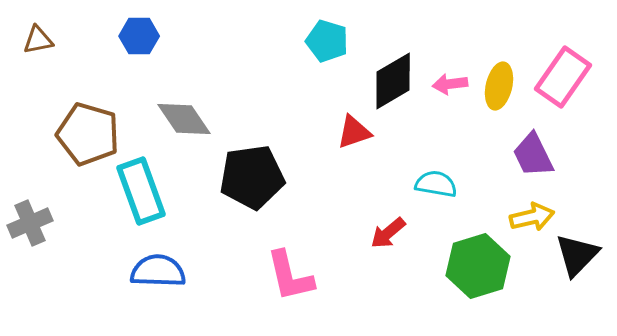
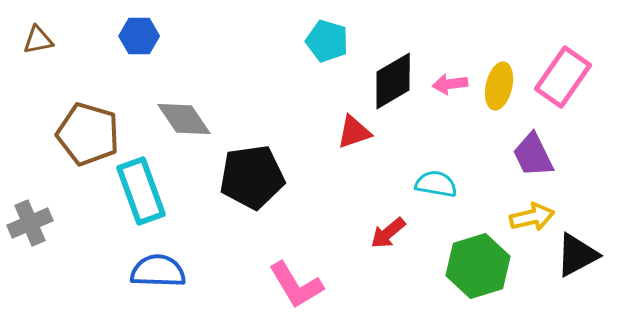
black triangle: rotated 18 degrees clockwise
pink L-shape: moved 6 px right, 9 px down; rotated 18 degrees counterclockwise
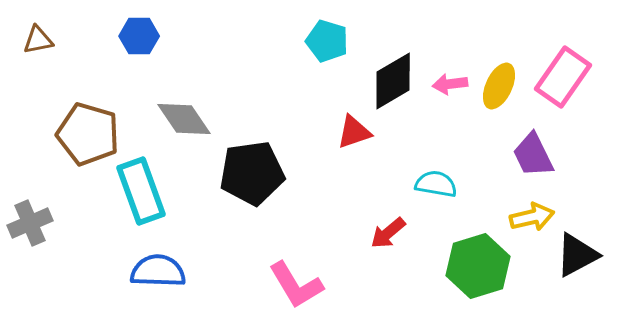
yellow ellipse: rotated 12 degrees clockwise
black pentagon: moved 4 px up
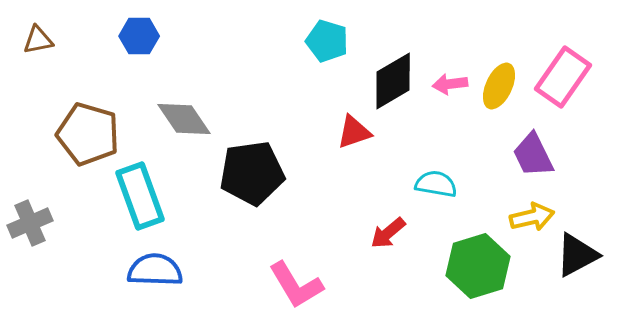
cyan rectangle: moved 1 px left, 5 px down
blue semicircle: moved 3 px left, 1 px up
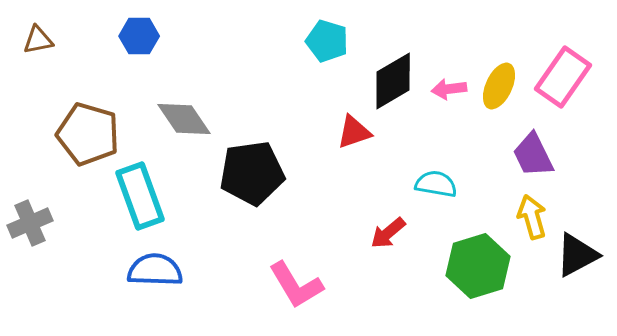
pink arrow: moved 1 px left, 5 px down
yellow arrow: rotated 93 degrees counterclockwise
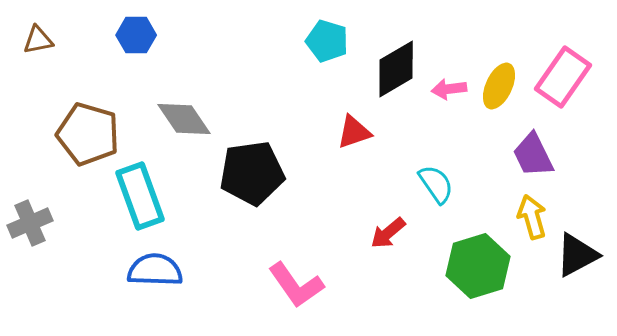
blue hexagon: moved 3 px left, 1 px up
black diamond: moved 3 px right, 12 px up
cyan semicircle: rotated 45 degrees clockwise
pink L-shape: rotated 4 degrees counterclockwise
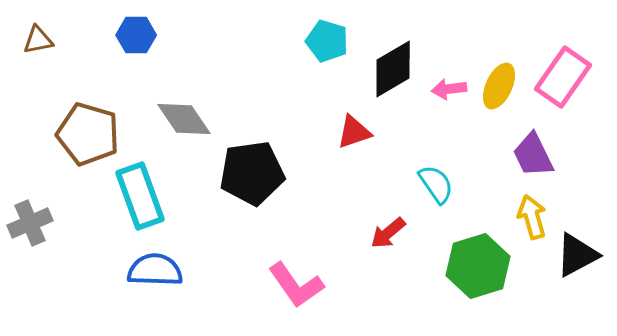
black diamond: moved 3 px left
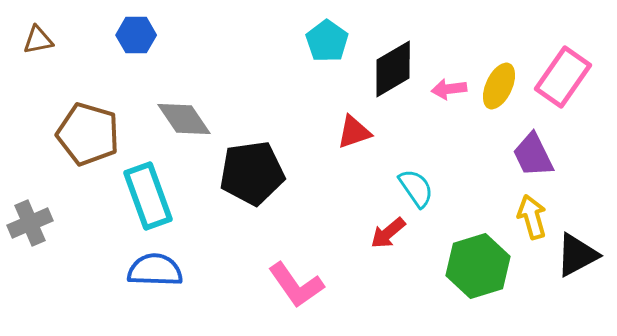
cyan pentagon: rotated 18 degrees clockwise
cyan semicircle: moved 20 px left, 4 px down
cyan rectangle: moved 8 px right
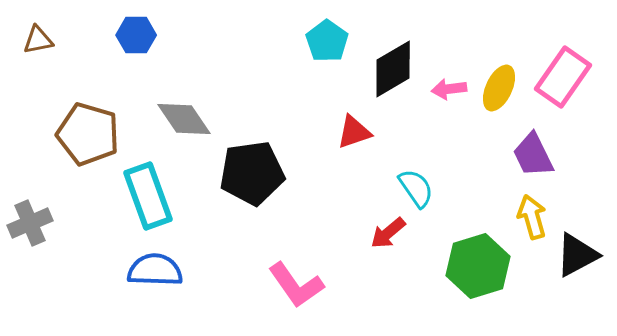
yellow ellipse: moved 2 px down
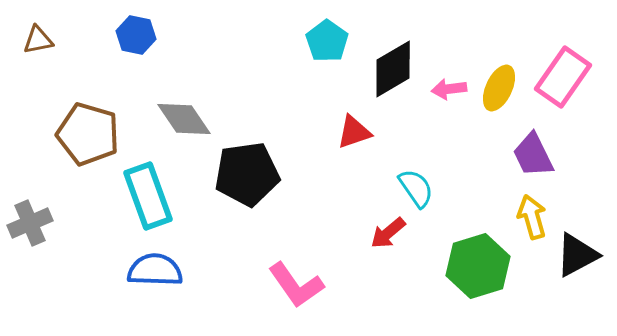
blue hexagon: rotated 12 degrees clockwise
black pentagon: moved 5 px left, 1 px down
